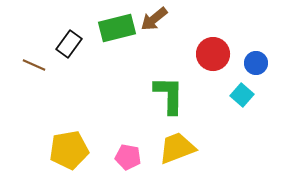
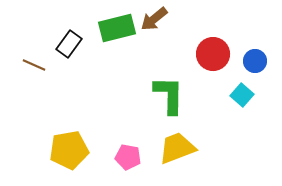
blue circle: moved 1 px left, 2 px up
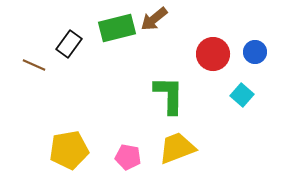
blue circle: moved 9 px up
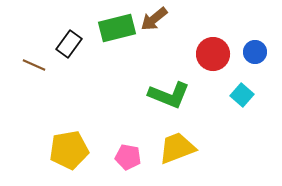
green L-shape: rotated 111 degrees clockwise
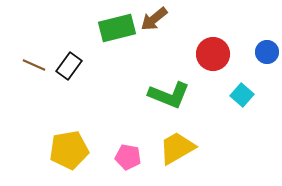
black rectangle: moved 22 px down
blue circle: moved 12 px right
yellow trapezoid: rotated 9 degrees counterclockwise
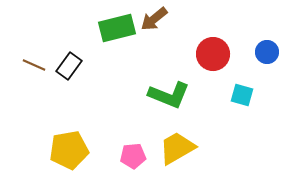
cyan square: rotated 25 degrees counterclockwise
pink pentagon: moved 5 px right, 1 px up; rotated 15 degrees counterclockwise
